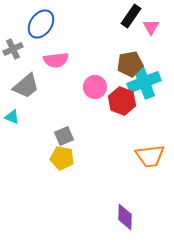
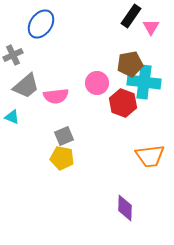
gray cross: moved 6 px down
pink semicircle: moved 36 px down
cyan cross: rotated 28 degrees clockwise
pink circle: moved 2 px right, 4 px up
red hexagon: moved 1 px right, 2 px down
purple diamond: moved 9 px up
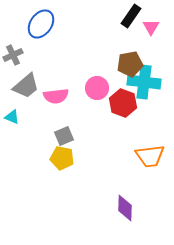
pink circle: moved 5 px down
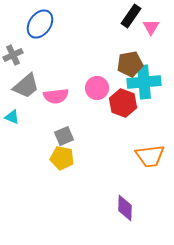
blue ellipse: moved 1 px left
cyan cross: rotated 12 degrees counterclockwise
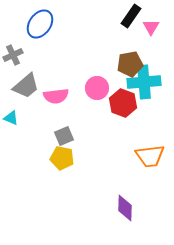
cyan triangle: moved 1 px left, 1 px down
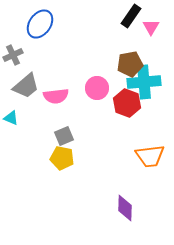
red hexagon: moved 4 px right
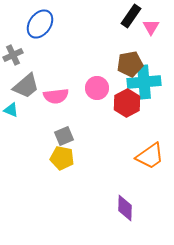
red hexagon: rotated 12 degrees clockwise
cyan triangle: moved 8 px up
orange trapezoid: rotated 28 degrees counterclockwise
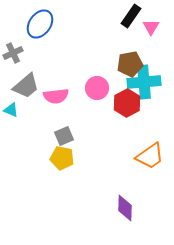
gray cross: moved 2 px up
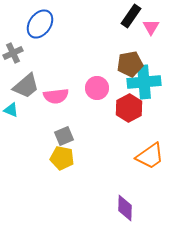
red hexagon: moved 2 px right, 5 px down
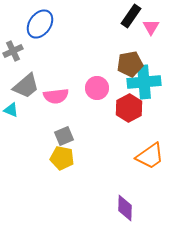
gray cross: moved 2 px up
